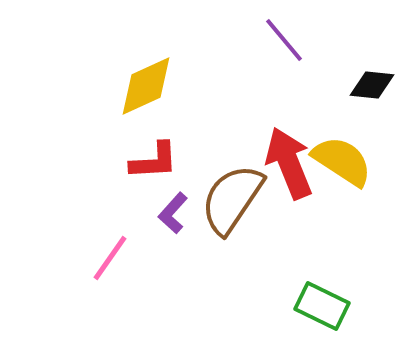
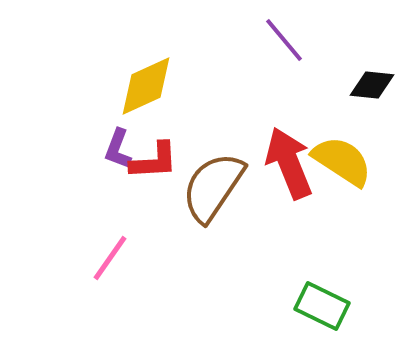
brown semicircle: moved 19 px left, 12 px up
purple L-shape: moved 55 px left, 64 px up; rotated 21 degrees counterclockwise
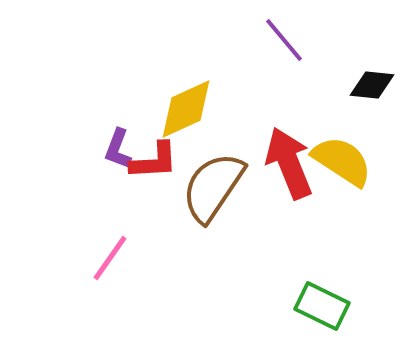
yellow diamond: moved 40 px right, 23 px down
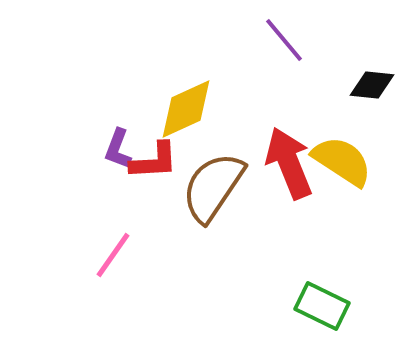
pink line: moved 3 px right, 3 px up
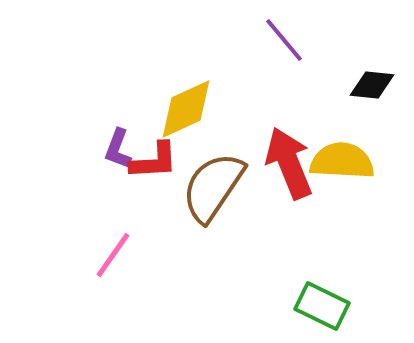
yellow semicircle: rotated 30 degrees counterclockwise
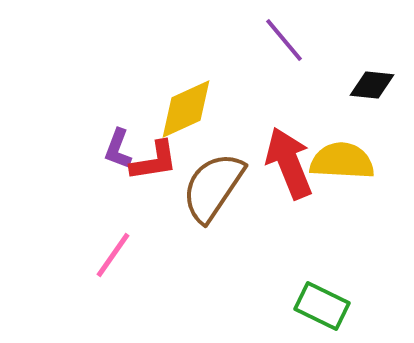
red L-shape: rotated 6 degrees counterclockwise
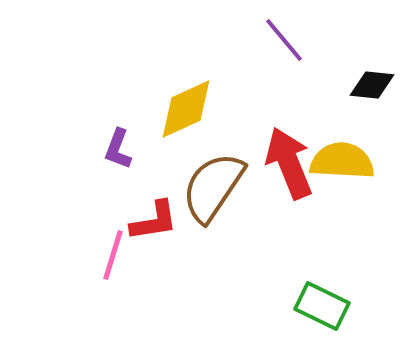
red L-shape: moved 60 px down
pink line: rotated 18 degrees counterclockwise
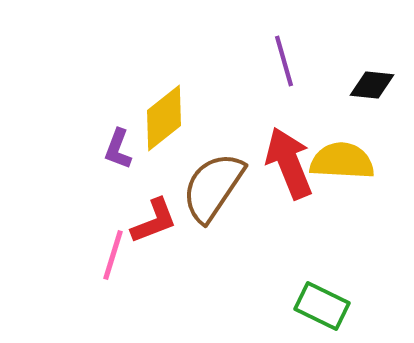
purple line: moved 21 px down; rotated 24 degrees clockwise
yellow diamond: moved 22 px left, 9 px down; rotated 14 degrees counterclockwise
red L-shape: rotated 12 degrees counterclockwise
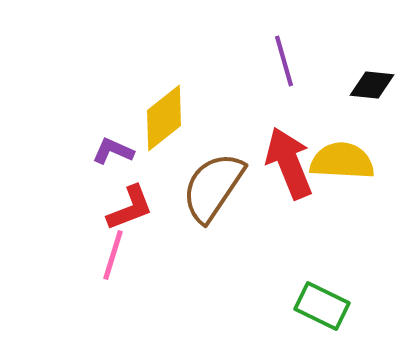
purple L-shape: moved 5 px left, 2 px down; rotated 93 degrees clockwise
red L-shape: moved 24 px left, 13 px up
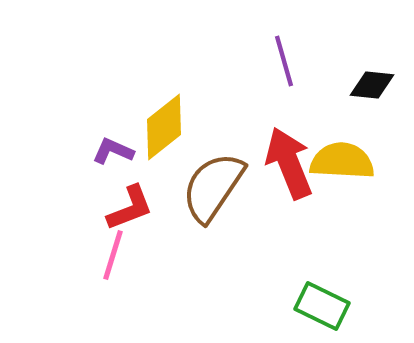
yellow diamond: moved 9 px down
